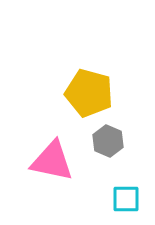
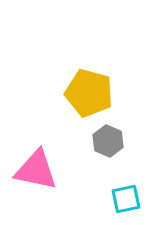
pink triangle: moved 16 px left, 9 px down
cyan square: rotated 12 degrees counterclockwise
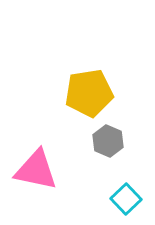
yellow pentagon: rotated 24 degrees counterclockwise
cyan square: rotated 32 degrees counterclockwise
